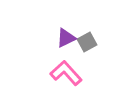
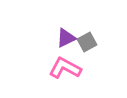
pink L-shape: moved 1 px left, 5 px up; rotated 20 degrees counterclockwise
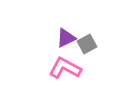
gray square: moved 2 px down
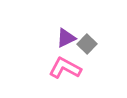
gray square: rotated 18 degrees counterclockwise
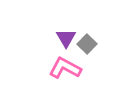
purple triangle: rotated 35 degrees counterclockwise
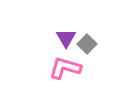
pink L-shape: rotated 12 degrees counterclockwise
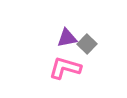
purple triangle: moved 1 px right; rotated 50 degrees clockwise
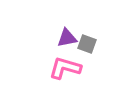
gray square: rotated 24 degrees counterclockwise
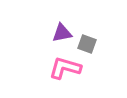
purple triangle: moved 5 px left, 5 px up
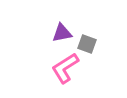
pink L-shape: rotated 48 degrees counterclockwise
